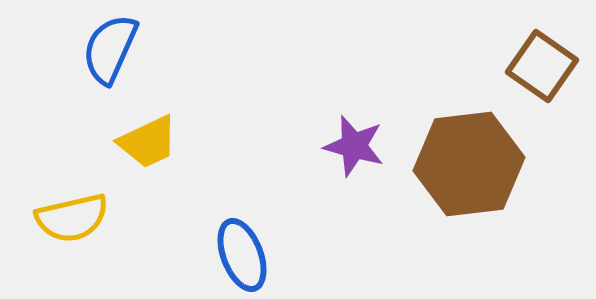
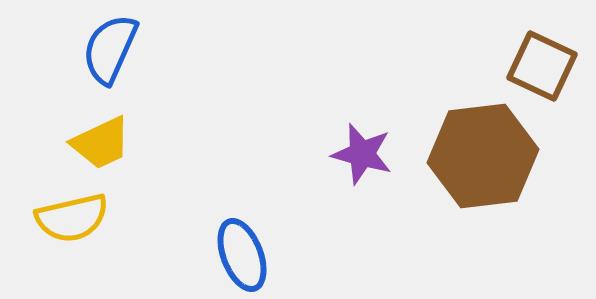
brown square: rotated 10 degrees counterclockwise
yellow trapezoid: moved 47 px left, 1 px down
purple star: moved 8 px right, 8 px down
brown hexagon: moved 14 px right, 8 px up
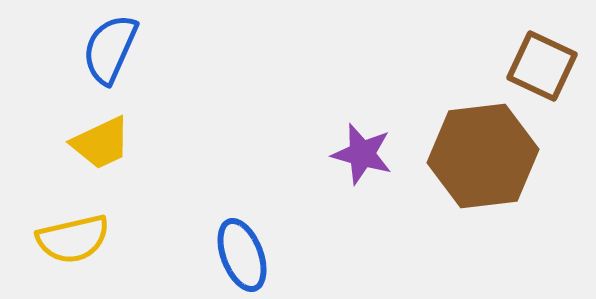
yellow semicircle: moved 1 px right, 21 px down
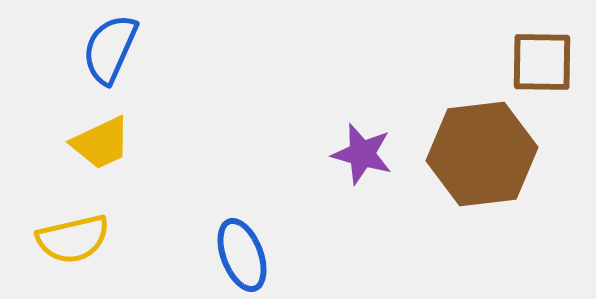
brown square: moved 4 px up; rotated 24 degrees counterclockwise
brown hexagon: moved 1 px left, 2 px up
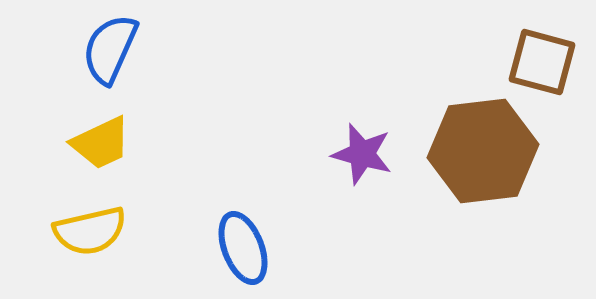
brown square: rotated 14 degrees clockwise
brown hexagon: moved 1 px right, 3 px up
yellow semicircle: moved 17 px right, 8 px up
blue ellipse: moved 1 px right, 7 px up
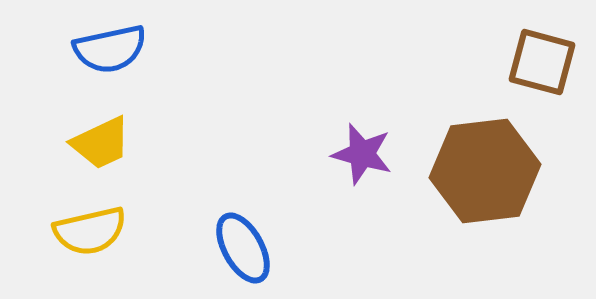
blue semicircle: rotated 126 degrees counterclockwise
brown hexagon: moved 2 px right, 20 px down
blue ellipse: rotated 8 degrees counterclockwise
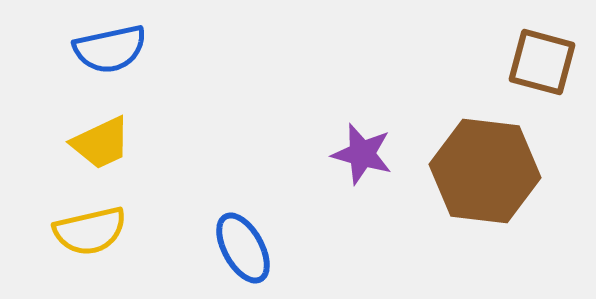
brown hexagon: rotated 14 degrees clockwise
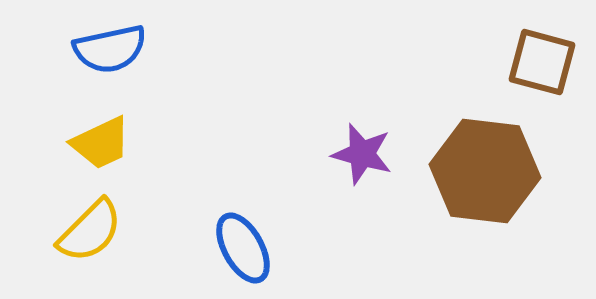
yellow semicircle: rotated 32 degrees counterclockwise
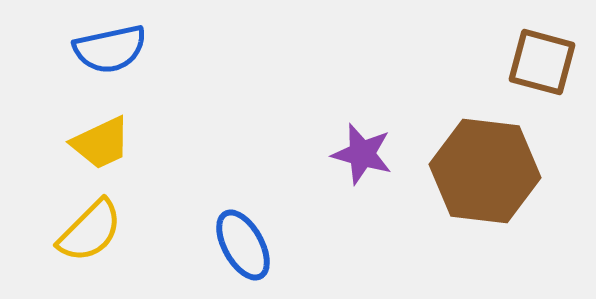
blue ellipse: moved 3 px up
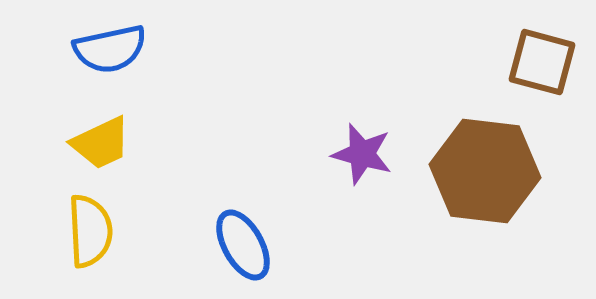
yellow semicircle: rotated 48 degrees counterclockwise
